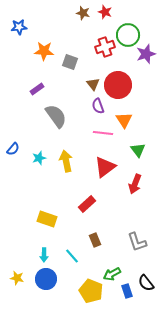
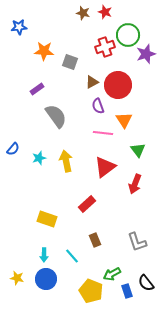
brown triangle: moved 1 px left, 2 px up; rotated 40 degrees clockwise
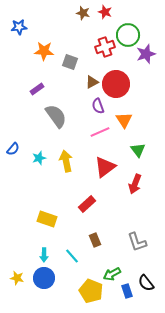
red circle: moved 2 px left, 1 px up
pink line: moved 3 px left, 1 px up; rotated 30 degrees counterclockwise
blue circle: moved 2 px left, 1 px up
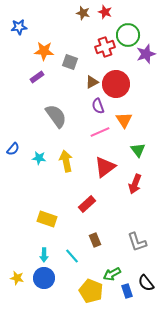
purple rectangle: moved 12 px up
cyan star: rotated 24 degrees clockwise
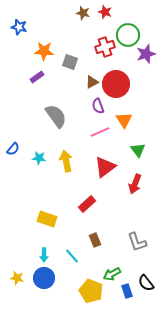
blue star: rotated 21 degrees clockwise
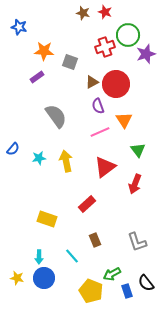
cyan star: rotated 16 degrees counterclockwise
cyan arrow: moved 5 px left, 2 px down
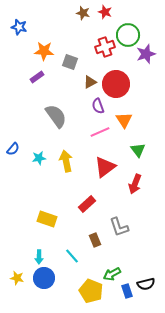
brown triangle: moved 2 px left
gray L-shape: moved 18 px left, 15 px up
black semicircle: moved 1 px down; rotated 66 degrees counterclockwise
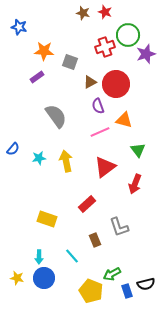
orange triangle: rotated 42 degrees counterclockwise
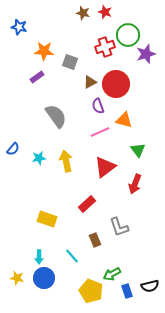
black semicircle: moved 4 px right, 2 px down
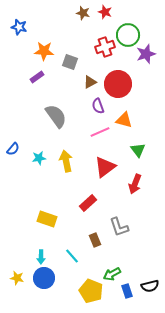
red circle: moved 2 px right
red rectangle: moved 1 px right, 1 px up
cyan arrow: moved 2 px right
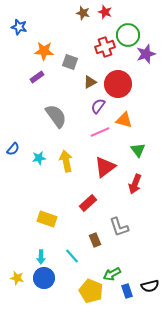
purple semicircle: rotated 56 degrees clockwise
